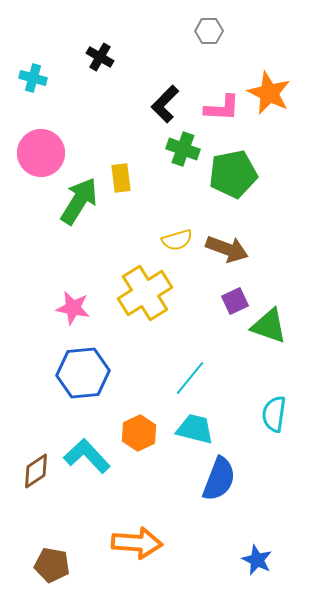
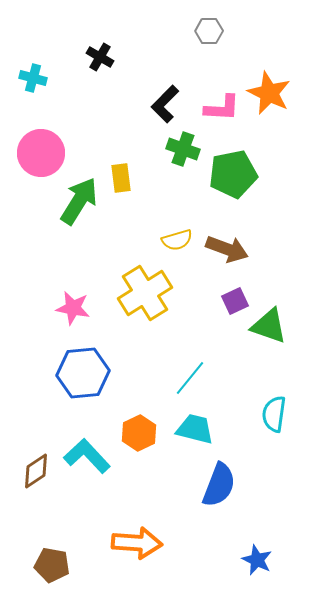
blue semicircle: moved 6 px down
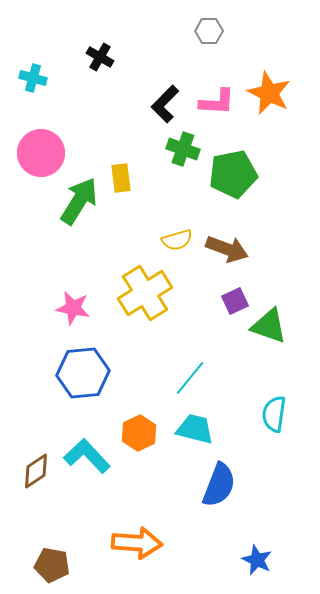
pink L-shape: moved 5 px left, 6 px up
